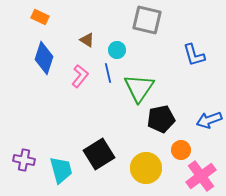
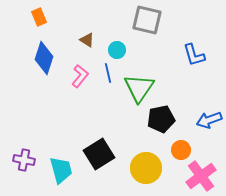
orange rectangle: moved 1 px left; rotated 42 degrees clockwise
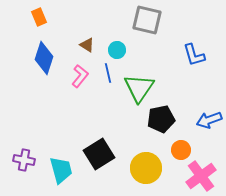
brown triangle: moved 5 px down
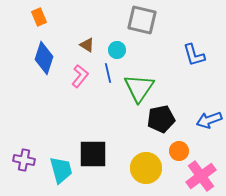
gray square: moved 5 px left
orange circle: moved 2 px left, 1 px down
black square: moved 6 px left; rotated 32 degrees clockwise
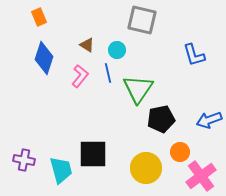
green triangle: moved 1 px left, 1 px down
orange circle: moved 1 px right, 1 px down
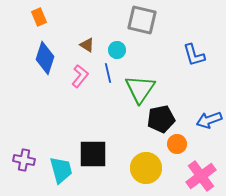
blue diamond: moved 1 px right
green triangle: moved 2 px right
orange circle: moved 3 px left, 8 px up
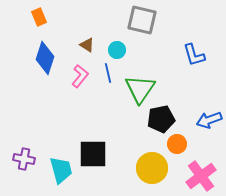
purple cross: moved 1 px up
yellow circle: moved 6 px right
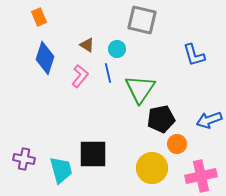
cyan circle: moved 1 px up
pink cross: rotated 24 degrees clockwise
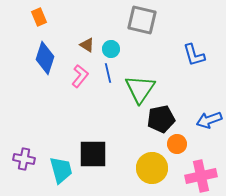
cyan circle: moved 6 px left
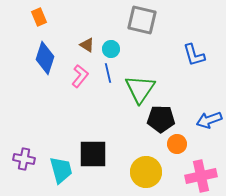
black pentagon: rotated 12 degrees clockwise
yellow circle: moved 6 px left, 4 px down
